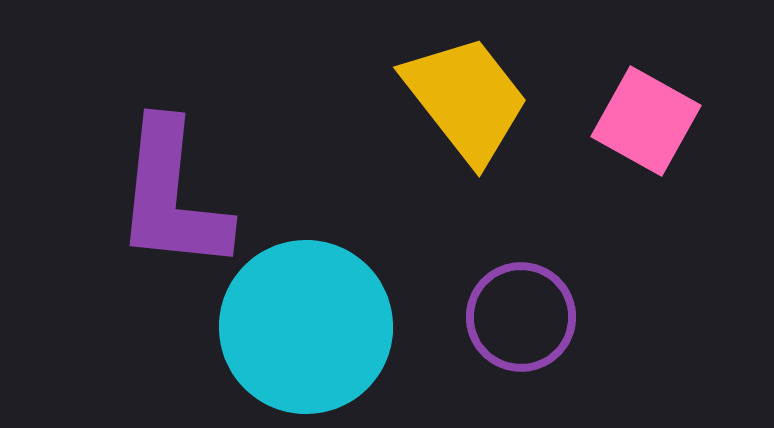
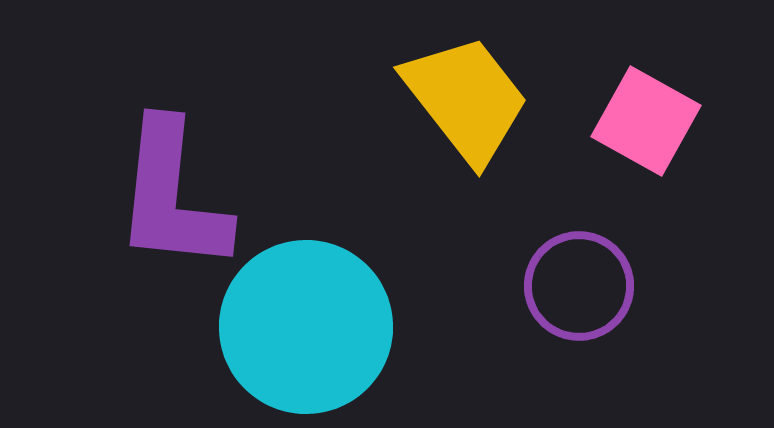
purple circle: moved 58 px right, 31 px up
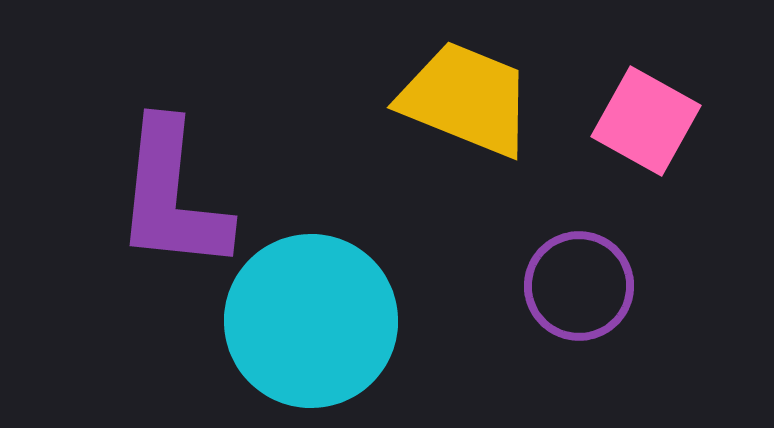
yellow trapezoid: rotated 30 degrees counterclockwise
cyan circle: moved 5 px right, 6 px up
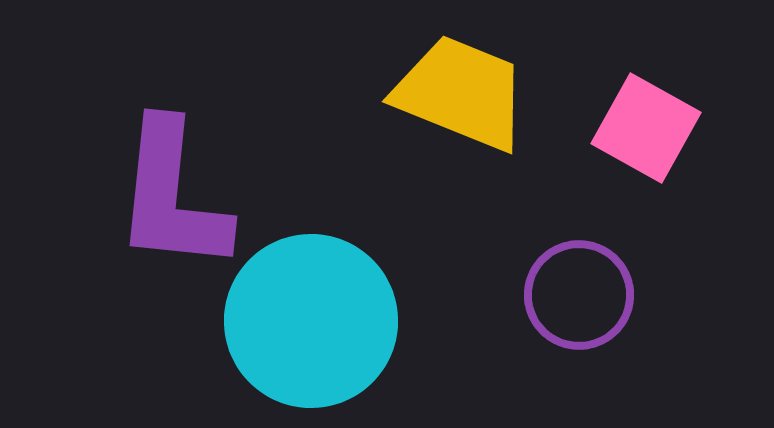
yellow trapezoid: moved 5 px left, 6 px up
pink square: moved 7 px down
purple circle: moved 9 px down
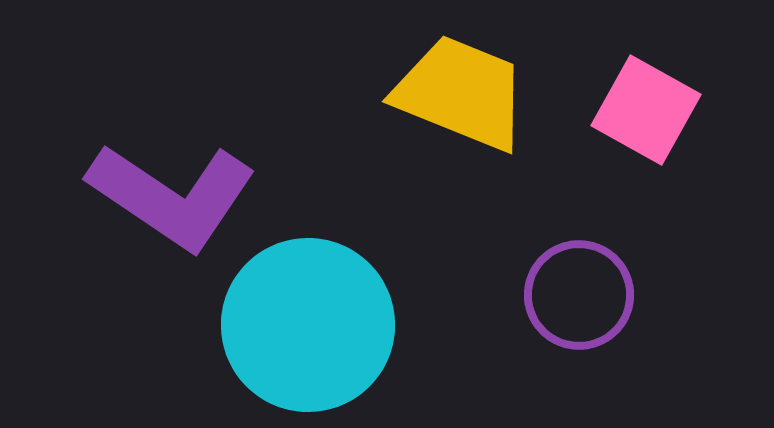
pink square: moved 18 px up
purple L-shape: rotated 62 degrees counterclockwise
cyan circle: moved 3 px left, 4 px down
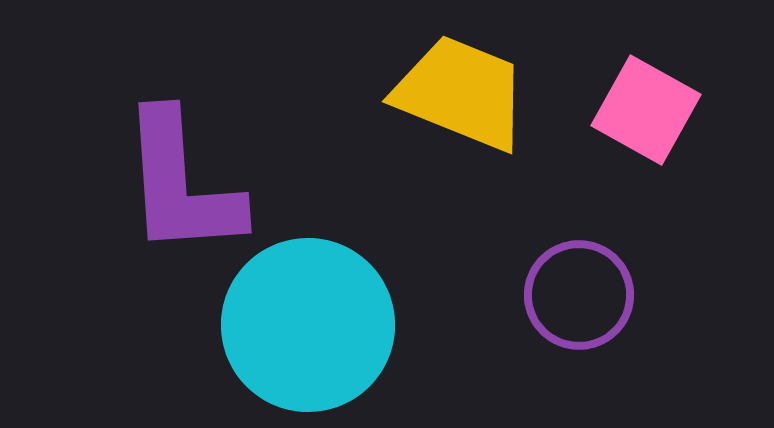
purple L-shape: moved 9 px right, 12 px up; rotated 52 degrees clockwise
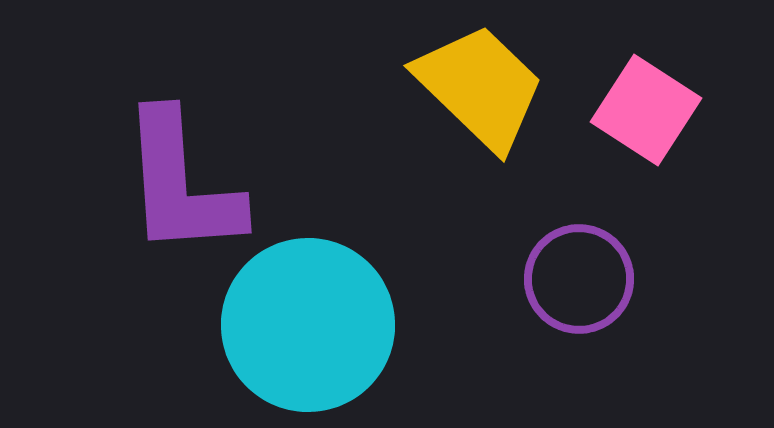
yellow trapezoid: moved 19 px right, 6 px up; rotated 22 degrees clockwise
pink square: rotated 4 degrees clockwise
purple circle: moved 16 px up
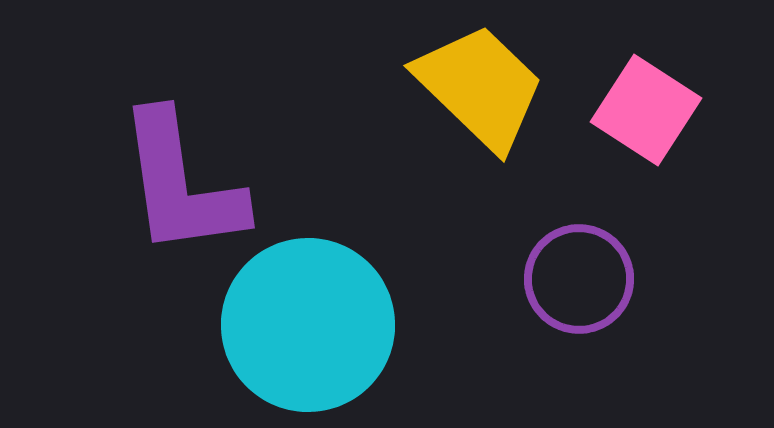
purple L-shape: rotated 4 degrees counterclockwise
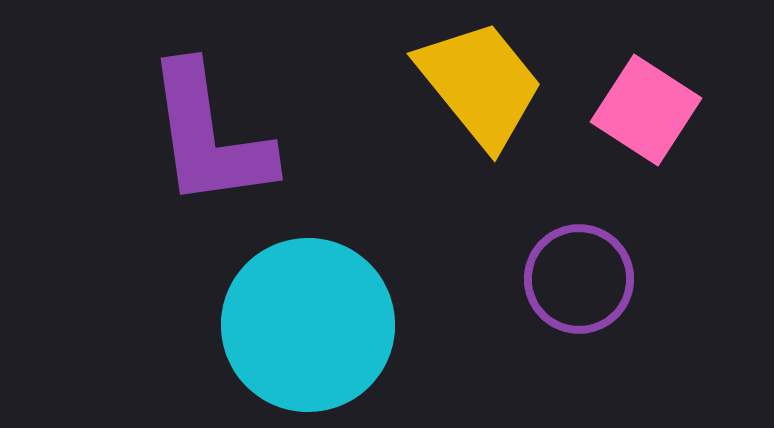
yellow trapezoid: moved 3 px up; rotated 7 degrees clockwise
purple L-shape: moved 28 px right, 48 px up
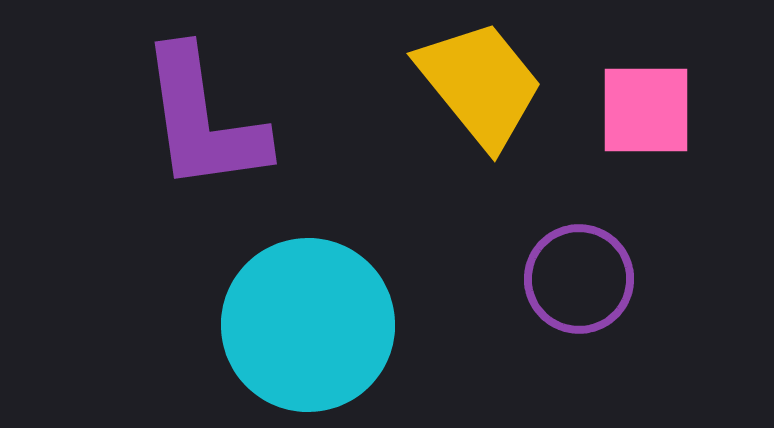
pink square: rotated 33 degrees counterclockwise
purple L-shape: moved 6 px left, 16 px up
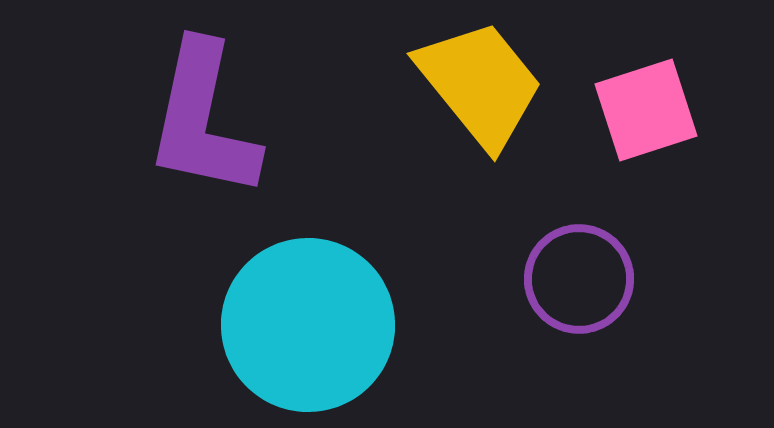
pink square: rotated 18 degrees counterclockwise
purple L-shape: rotated 20 degrees clockwise
